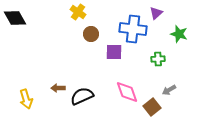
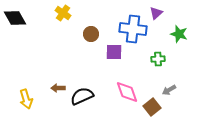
yellow cross: moved 15 px left, 1 px down
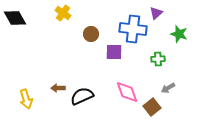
gray arrow: moved 1 px left, 2 px up
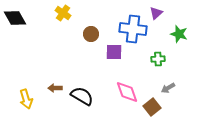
brown arrow: moved 3 px left
black semicircle: rotated 55 degrees clockwise
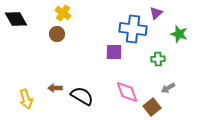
black diamond: moved 1 px right, 1 px down
brown circle: moved 34 px left
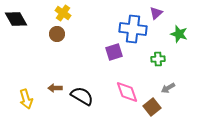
purple square: rotated 18 degrees counterclockwise
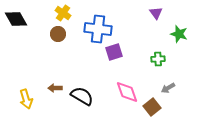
purple triangle: rotated 24 degrees counterclockwise
blue cross: moved 35 px left
brown circle: moved 1 px right
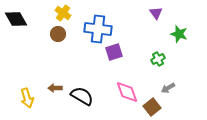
green cross: rotated 24 degrees counterclockwise
yellow arrow: moved 1 px right, 1 px up
